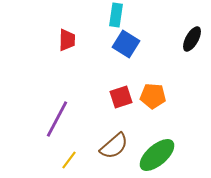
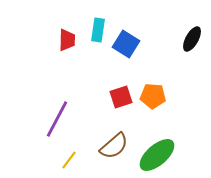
cyan rectangle: moved 18 px left, 15 px down
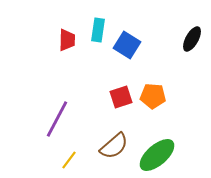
blue square: moved 1 px right, 1 px down
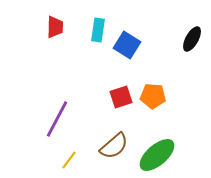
red trapezoid: moved 12 px left, 13 px up
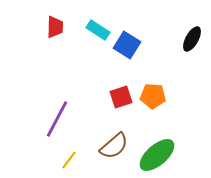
cyan rectangle: rotated 65 degrees counterclockwise
